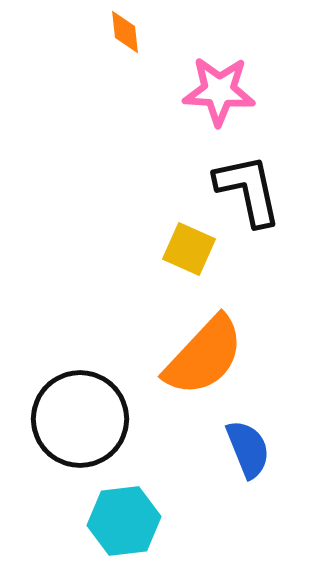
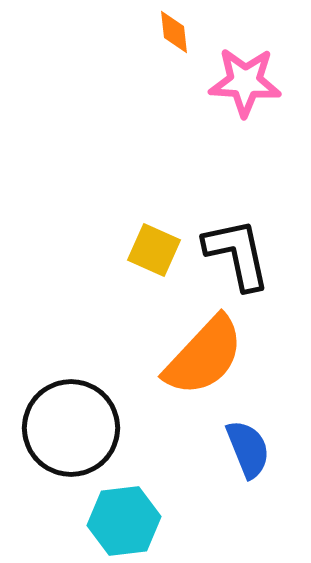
orange diamond: moved 49 px right
pink star: moved 26 px right, 9 px up
black L-shape: moved 11 px left, 64 px down
yellow square: moved 35 px left, 1 px down
black circle: moved 9 px left, 9 px down
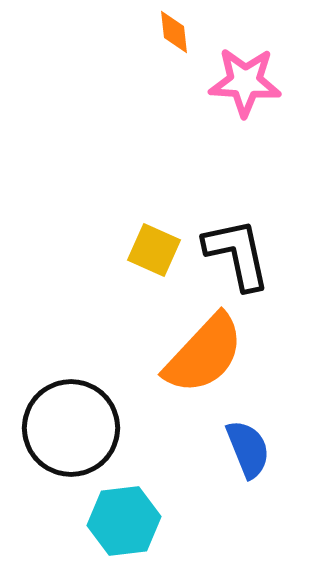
orange semicircle: moved 2 px up
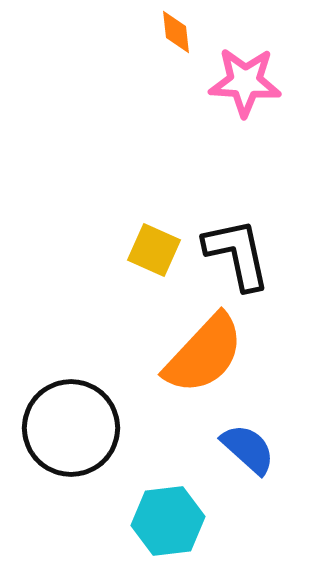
orange diamond: moved 2 px right
blue semicircle: rotated 26 degrees counterclockwise
cyan hexagon: moved 44 px right
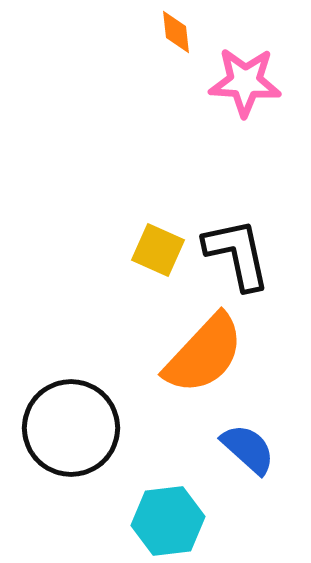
yellow square: moved 4 px right
